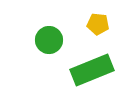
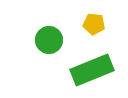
yellow pentagon: moved 4 px left
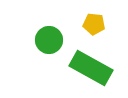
green rectangle: moved 1 px left, 2 px up; rotated 51 degrees clockwise
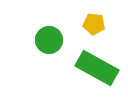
green rectangle: moved 6 px right
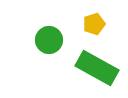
yellow pentagon: rotated 25 degrees counterclockwise
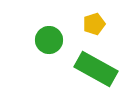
green rectangle: moved 1 px left, 1 px down
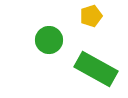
yellow pentagon: moved 3 px left, 8 px up
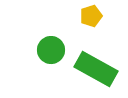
green circle: moved 2 px right, 10 px down
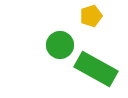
green circle: moved 9 px right, 5 px up
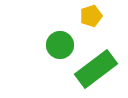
green rectangle: rotated 66 degrees counterclockwise
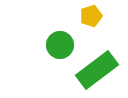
green rectangle: moved 1 px right, 1 px down
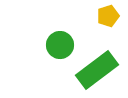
yellow pentagon: moved 17 px right
